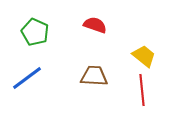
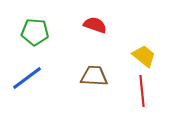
green pentagon: rotated 20 degrees counterclockwise
red line: moved 1 px down
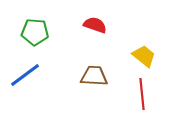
blue line: moved 2 px left, 3 px up
red line: moved 3 px down
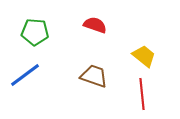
brown trapezoid: rotated 16 degrees clockwise
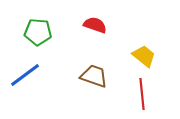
green pentagon: moved 3 px right
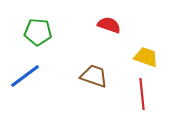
red semicircle: moved 14 px right
yellow trapezoid: moved 2 px right, 1 px down; rotated 20 degrees counterclockwise
blue line: moved 1 px down
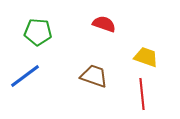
red semicircle: moved 5 px left, 1 px up
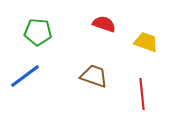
yellow trapezoid: moved 15 px up
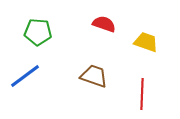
red line: rotated 8 degrees clockwise
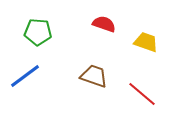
red line: rotated 52 degrees counterclockwise
